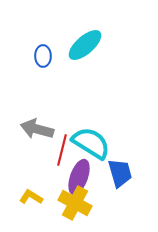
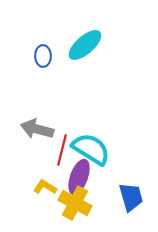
cyan semicircle: moved 6 px down
blue trapezoid: moved 11 px right, 24 px down
yellow L-shape: moved 14 px right, 10 px up
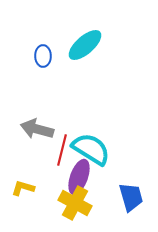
yellow L-shape: moved 22 px left, 1 px down; rotated 15 degrees counterclockwise
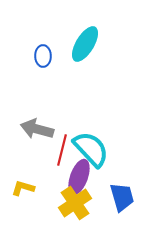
cyan ellipse: moved 1 px up; rotated 18 degrees counterclockwise
cyan semicircle: rotated 15 degrees clockwise
blue trapezoid: moved 9 px left
yellow cross: rotated 28 degrees clockwise
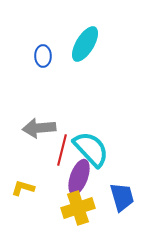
gray arrow: moved 2 px right, 1 px up; rotated 20 degrees counterclockwise
yellow cross: moved 3 px right, 5 px down; rotated 16 degrees clockwise
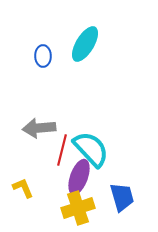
yellow L-shape: rotated 50 degrees clockwise
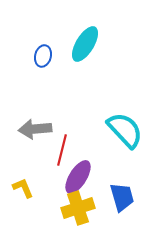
blue ellipse: rotated 15 degrees clockwise
gray arrow: moved 4 px left, 1 px down
cyan semicircle: moved 34 px right, 19 px up
purple ellipse: moved 1 px left; rotated 12 degrees clockwise
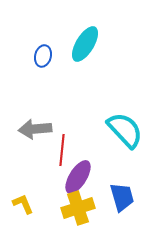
red line: rotated 8 degrees counterclockwise
yellow L-shape: moved 16 px down
